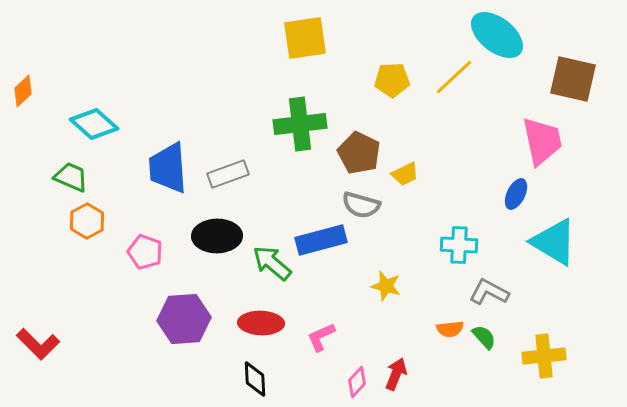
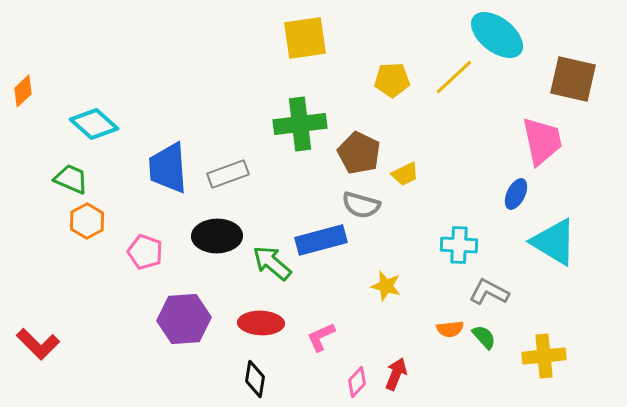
green trapezoid: moved 2 px down
black diamond: rotated 12 degrees clockwise
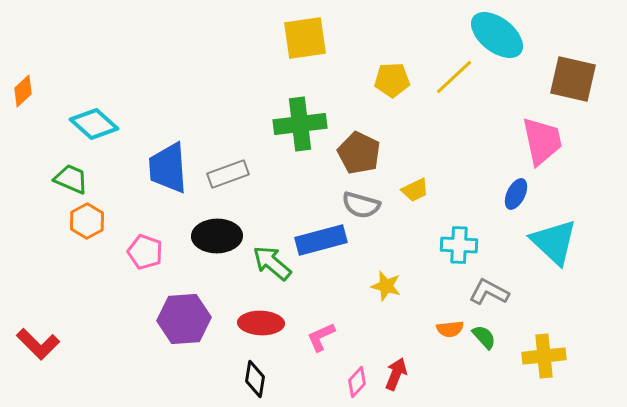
yellow trapezoid: moved 10 px right, 16 px down
cyan triangle: rotated 12 degrees clockwise
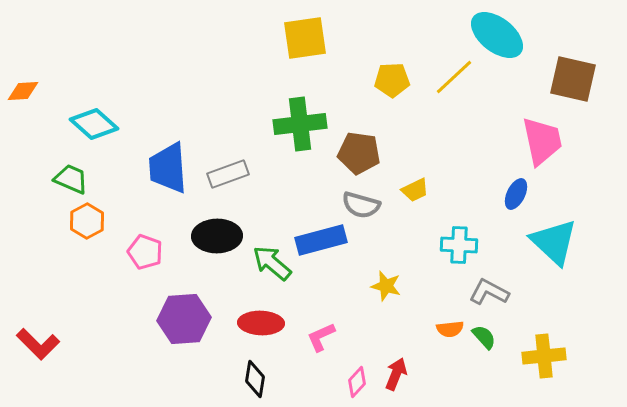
orange diamond: rotated 40 degrees clockwise
brown pentagon: rotated 18 degrees counterclockwise
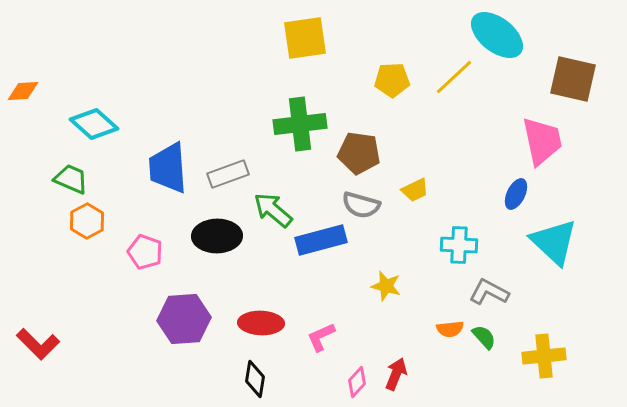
green arrow: moved 1 px right, 53 px up
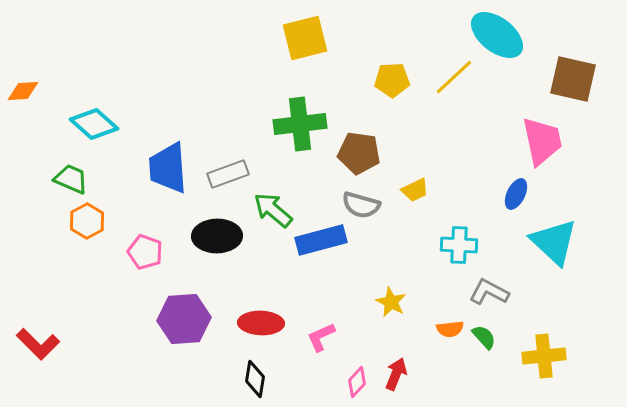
yellow square: rotated 6 degrees counterclockwise
yellow star: moved 5 px right, 16 px down; rotated 12 degrees clockwise
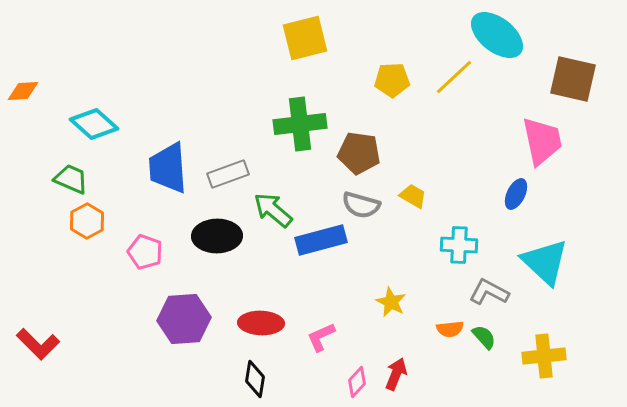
yellow trapezoid: moved 2 px left, 6 px down; rotated 124 degrees counterclockwise
cyan triangle: moved 9 px left, 20 px down
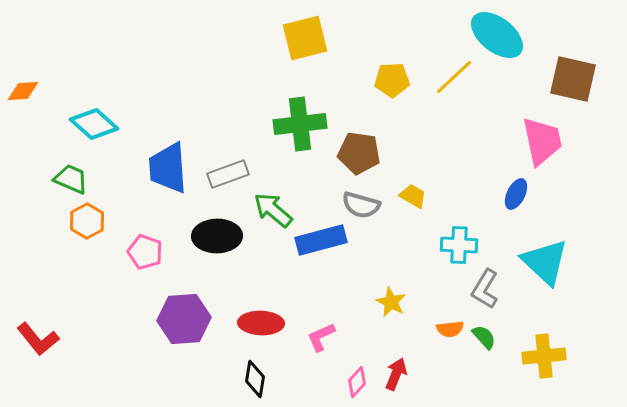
gray L-shape: moved 4 px left, 3 px up; rotated 87 degrees counterclockwise
red L-shape: moved 5 px up; rotated 6 degrees clockwise
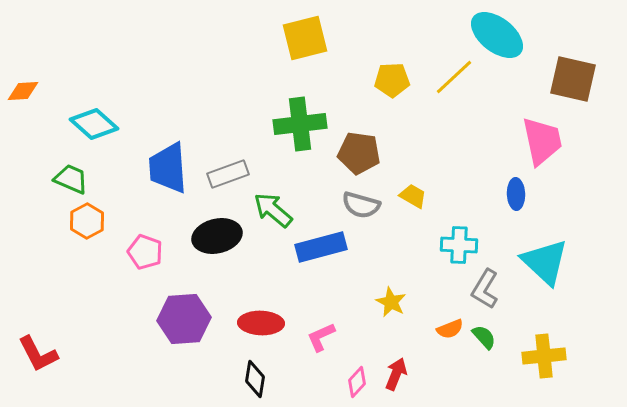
blue ellipse: rotated 28 degrees counterclockwise
black ellipse: rotated 12 degrees counterclockwise
blue rectangle: moved 7 px down
orange semicircle: rotated 16 degrees counterclockwise
red L-shape: moved 15 px down; rotated 12 degrees clockwise
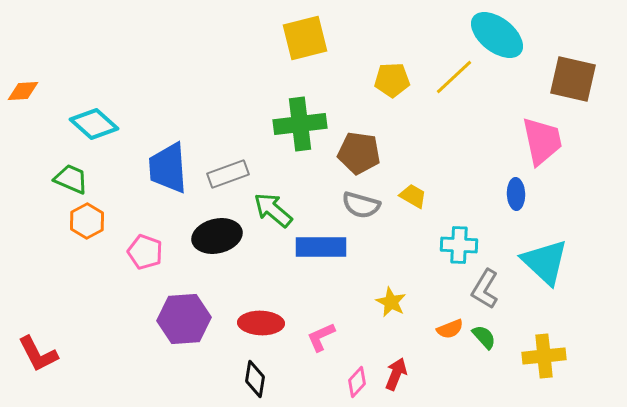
blue rectangle: rotated 15 degrees clockwise
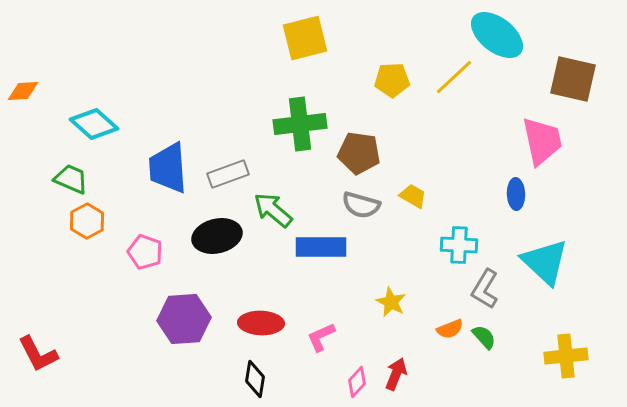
yellow cross: moved 22 px right
